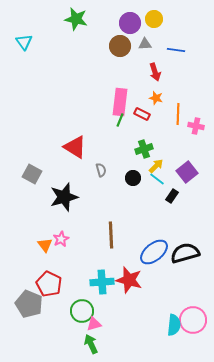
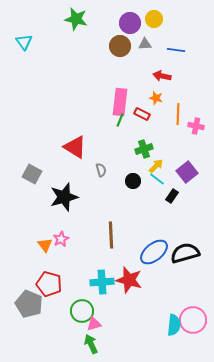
red arrow: moved 7 px right, 4 px down; rotated 120 degrees clockwise
black circle: moved 3 px down
red pentagon: rotated 10 degrees counterclockwise
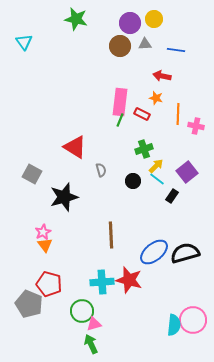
pink star: moved 18 px left, 7 px up
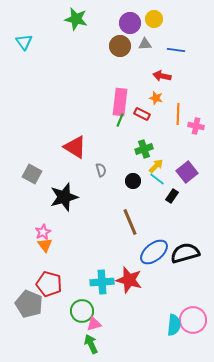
brown line: moved 19 px right, 13 px up; rotated 20 degrees counterclockwise
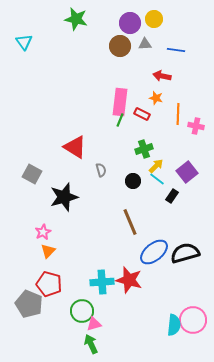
orange triangle: moved 3 px right, 6 px down; rotated 21 degrees clockwise
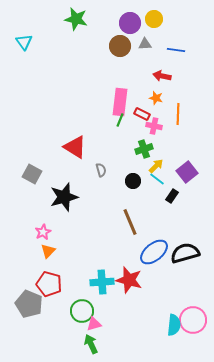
pink cross: moved 42 px left
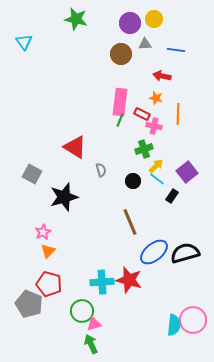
brown circle: moved 1 px right, 8 px down
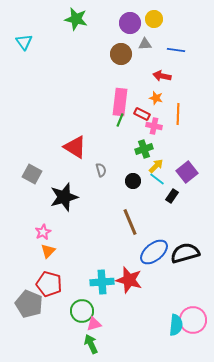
cyan semicircle: moved 2 px right
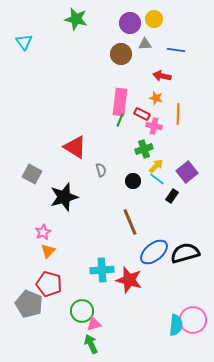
cyan cross: moved 12 px up
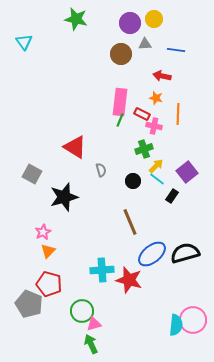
blue ellipse: moved 2 px left, 2 px down
